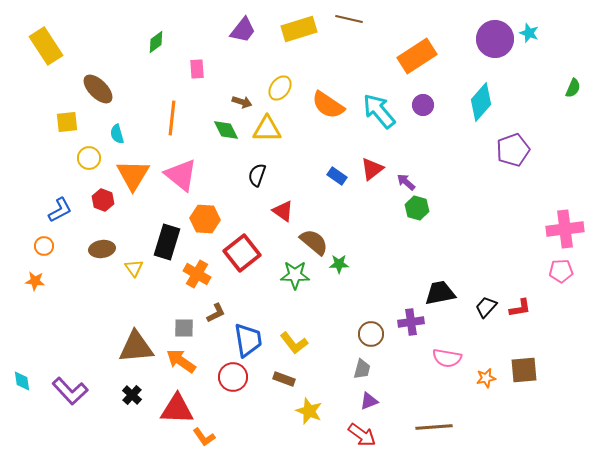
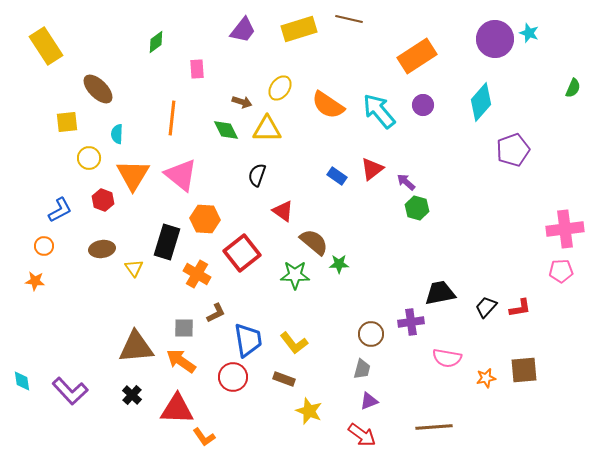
cyan semicircle at (117, 134): rotated 18 degrees clockwise
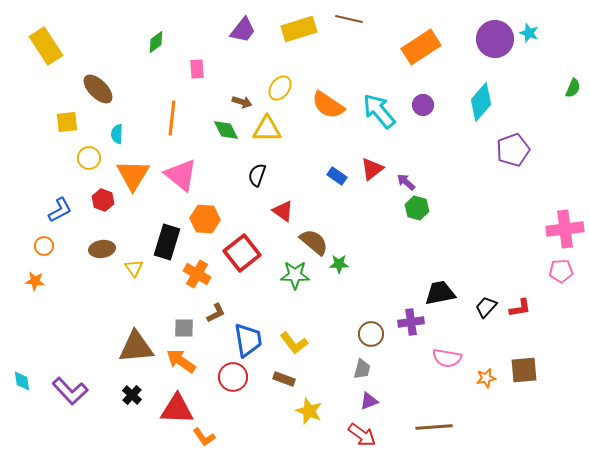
orange rectangle at (417, 56): moved 4 px right, 9 px up
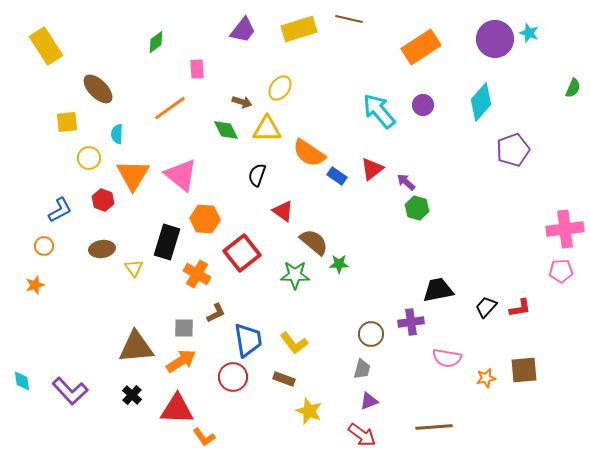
orange semicircle at (328, 105): moved 19 px left, 48 px down
orange line at (172, 118): moved 2 px left, 10 px up; rotated 48 degrees clockwise
orange star at (35, 281): moved 4 px down; rotated 24 degrees counterclockwise
black trapezoid at (440, 293): moved 2 px left, 3 px up
orange arrow at (181, 361): rotated 112 degrees clockwise
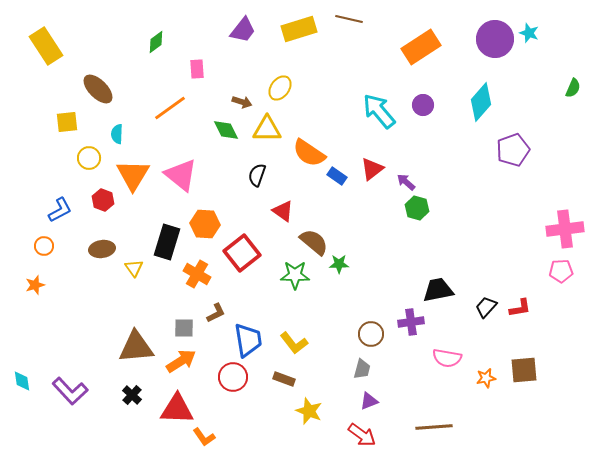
orange hexagon at (205, 219): moved 5 px down
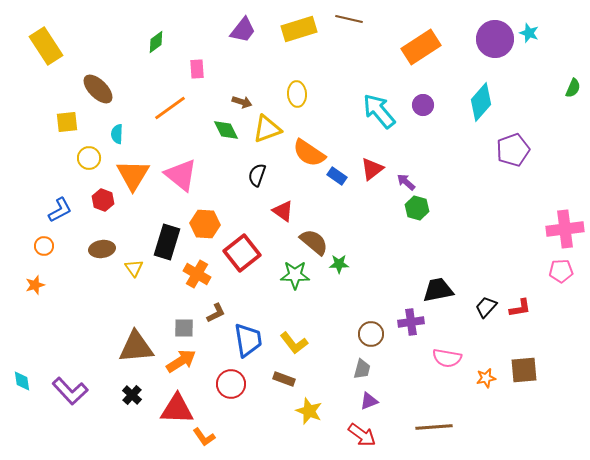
yellow ellipse at (280, 88): moved 17 px right, 6 px down; rotated 40 degrees counterclockwise
yellow triangle at (267, 129): rotated 20 degrees counterclockwise
red circle at (233, 377): moved 2 px left, 7 px down
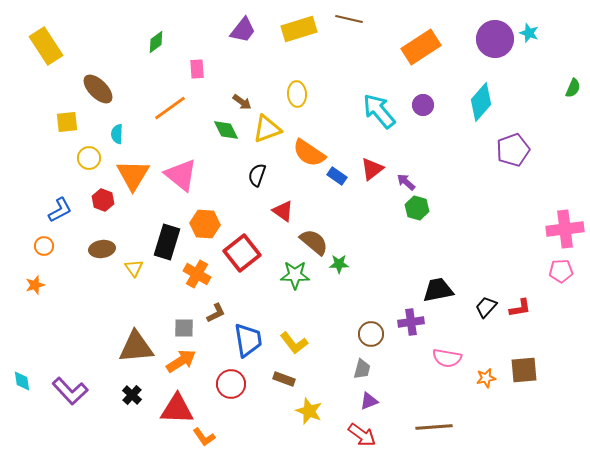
brown arrow at (242, 102): rotated 18 degrees clockwise
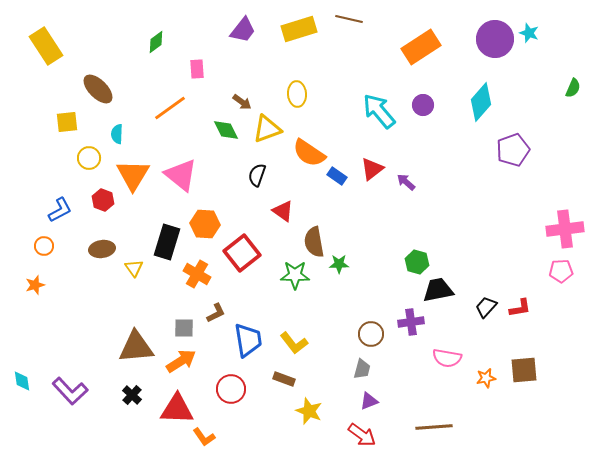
green hexagon at (417, 208): moved 54 px down
brown semicircle at (314, 242): rotated 140 degrees counterclockwise
red circle at (231, 384): moved 5 px down
